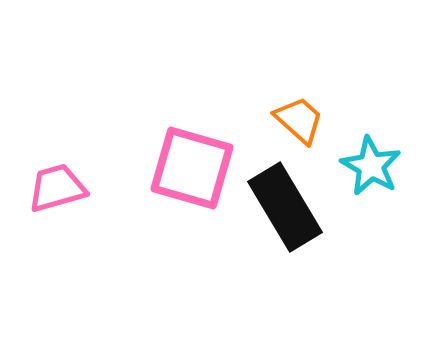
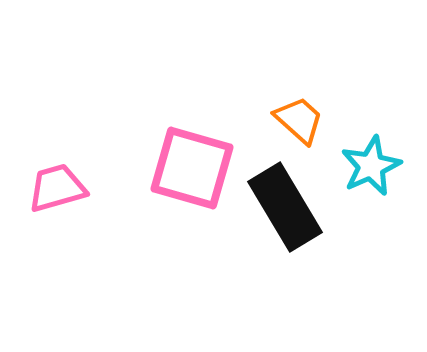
cyan star: rotated 18 degrees clockwise
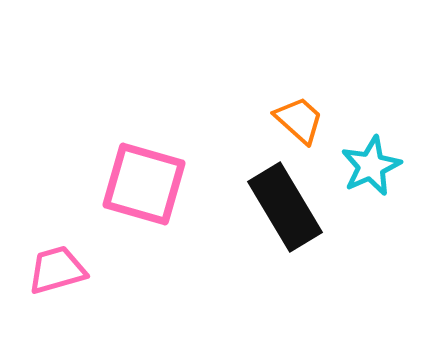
pink square: moved 48 px left, 16 px down
pink trapezoid: moved 82 px down
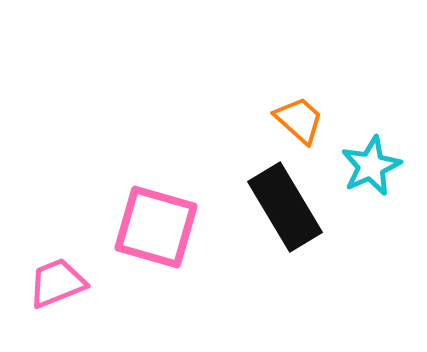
pink square: moved 12 px right, 43 px down
pink trapezoid: moved 13 px down; rotated 6 degrees counterclockwise
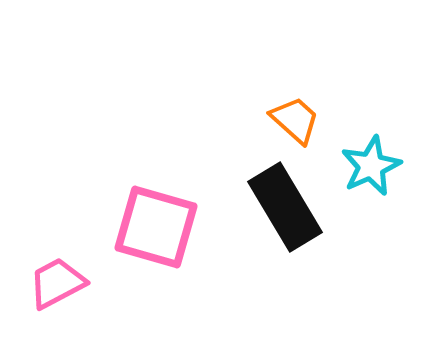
orange trapezoid: moved 4 px left
pink trapezoid: rotated 6 degrees counterclockwise
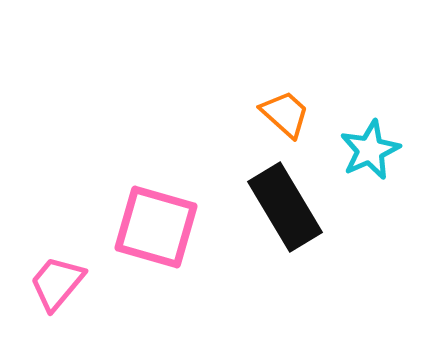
orange trapezoid: moved 10 px left, 6 px up
cyan star: moved 1 px left, 16 px up
pink trapezoid: rotated 22 degrees counterclockwise
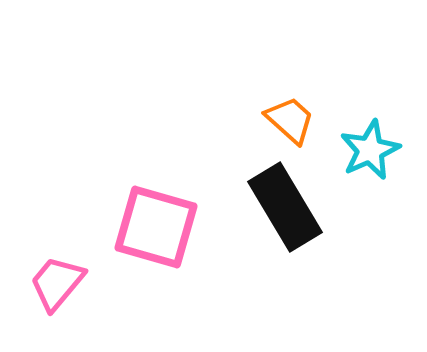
orange trapezoid: moved 5 px right, 6 px down
